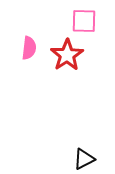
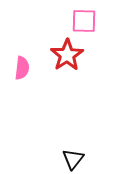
pink semicircle: moved 7 px left, 20 px down
black triangle: moved 11 px left; rotated 25 degrees counterclockwise
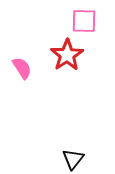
pink semicircle: rotated 40 degrees counterclockwise
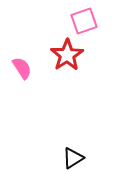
pink square: rotated 20 degrees counterclockwise
black triangle: moved 1 px up; rotated 20 degrees clockwise
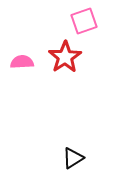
red star: moved 2 px left, 2 px down
pink semicircle: moved 6 px up; rotated 60 degrees counterclockwise
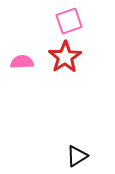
pink square: moved 15 px left
black triangle: moved 4 px right, 2 px up
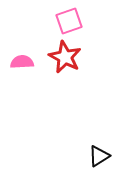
red star: rotated 12 degrees counterclockwise
black triangle: moved 22 px right
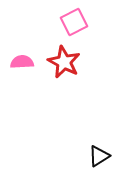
pink square: moved 5 px right, 1 px down; rotated 8 degrees counterclockwise
red star: moved 1 px left, 5 px down
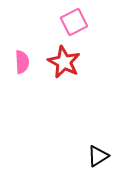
pink semicircle: rotated 90 degrees clockwise
black triangle: moved 1 px left
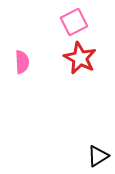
red star: moved 16 px right, 4 px up
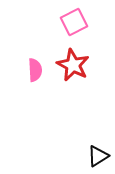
red star: moved 7 px left, 7 px down
pink semicircle: moved 13 px right, 8 px down
